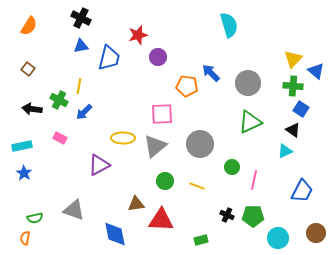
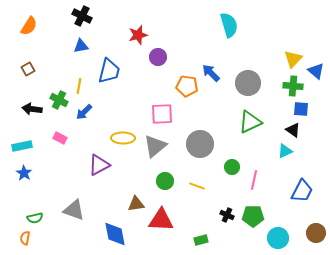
black cross at (81, 18): moved 1 px right, 2 px up
blue trapezoid at (109, 58): moved 13 px down
brown square at (28, 69): rotated 24 degrees clockwise
blue square at (301, 109): rotated 28 degrees counterclockwise
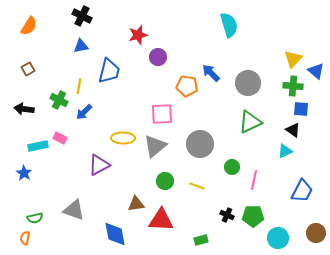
black arrow at (32, 109): moved 8 px left
cyan rectangle at (22, 146): moved 16 px right
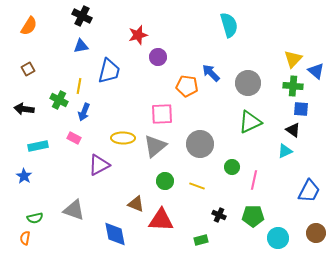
blue arrow at (84, 112): rotated 24 degrees counterclockwise
pink rectangle at (60, 138): moved 14 px right
blue star at (24, 173): moved 3 px down
blue trapezoid at (302, 191): moved 7 px right
brown triangle at (136, 204): rotated 30 degrees clockwise
black cross at (227, 215): moved 8 px left
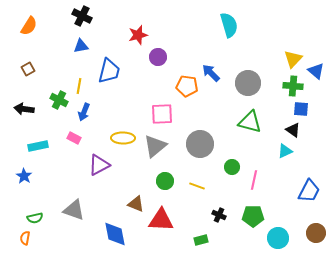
green triangle at (250, 122): rotated 40 degrees clockwise
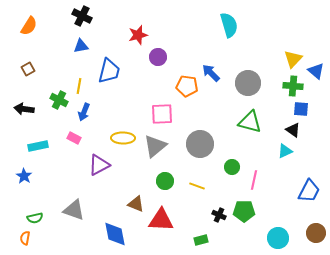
green pentagon at (253, 216): moved 9 px left, 5 px up
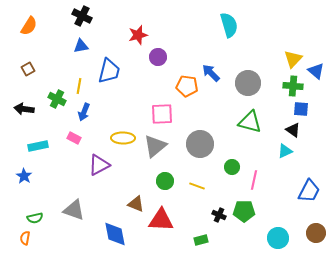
green cross at (59, 100): moved 2 px left, 1 px up
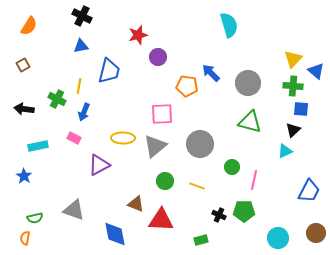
brown square at (28, 69): moved 5 px left, 4 px up
black triangle at (293, 130): rotated 42 degrees clockwise
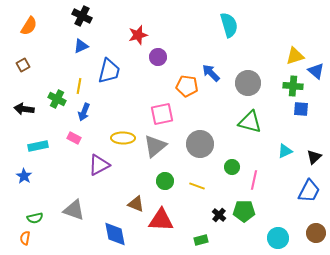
blue triangle at (81, 46): rotated 14 degrees counterclockwise
yellow triangle at (293, 59): moved 2 px right, 3 px up; rotated 30 degrees clockwise
pink square at (162, 114): rotated 10 degrees counterclockwise
black triangle at (293, 130): moved 21 px right, 27 px down
black cross at (219, 215): rotated 16 degrees clockwise
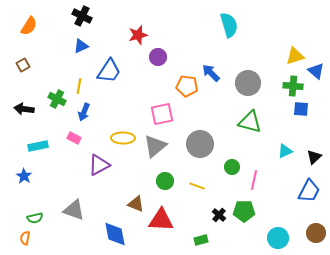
blue trapezoid at (109, 71): rotated 20 degrees clockwise
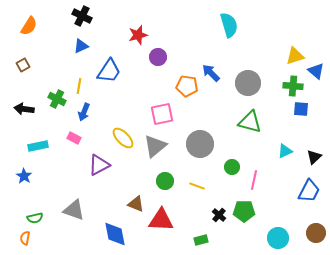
yellow ellipse at (123, 138): rotated 45 degrees clockwise
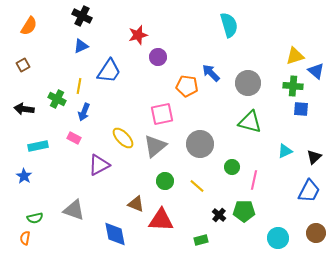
yellow line at (197, 186): rotated 21 degrees clockwise
